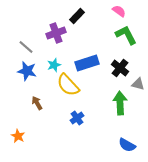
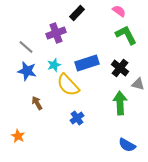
black rectangle: moved 3 px up
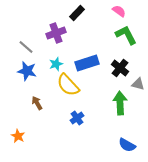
cyan star: moved 2 px right, 1 px up
